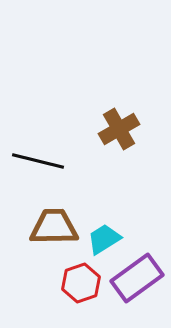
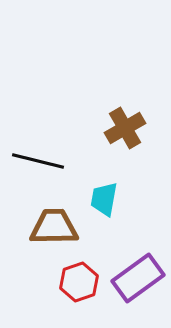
brown cross: moved 6 px right, 1 px up
cyan trapezoid: moved 40 px up; rotated 48 degrees counterclockwise
purple rectangle: moved 1 px right
red hexagon: moved 2 px left, 1 px up
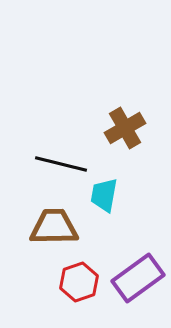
black line: moved 23 px right, 3 px down
cyan trapezoid: moved 4 px up
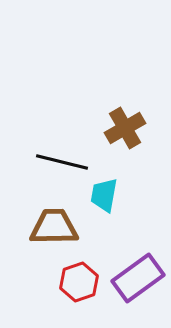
black line: moved 1 px right, 2 px up
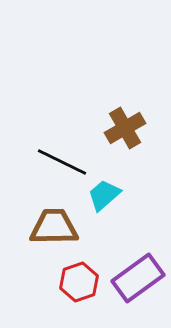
black line: rotated 12 degrees clockwise
cyan trapezoid: rotated 39 degrees clockwise
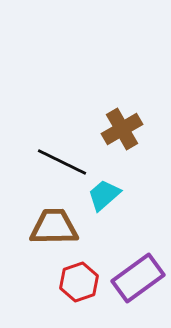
brown cross: moved 3 px left, 1 px down
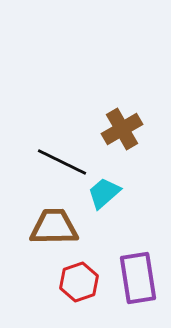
cyan trapezoid: moved 2 px up
purple rectangle: rotated 63 degrees counterclockwise
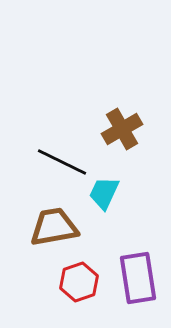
cyan trapezoid: rotated 24 degrees counterclockwise
brown trapezoid: rotated 9 degrees counterclockwise
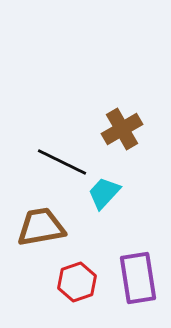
cyan trapezoid: rotated 18 degrees clockwise
brown trapezoid: moved 13 px left
red hexagon: moved 2 px left
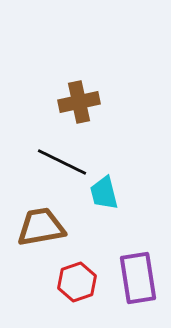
brown cross: moved 43 px left, 27 px up; rotated 18 degrees clockwise
cyan trapezoid: rotated 57 degrees counterclockwise
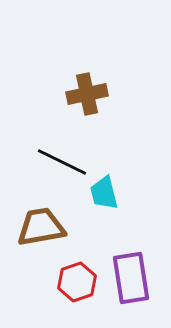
brown cross: moved 8 px right, 8 px up
purple rectangle: moved 7 px left
